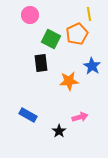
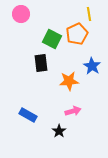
pink circle: moved 9 px left, 1 px up
green square: moved 1 px right
pink arrow: moved 7 px left, 6 px up
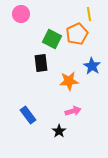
blue rectangle: rotated 24 degrees clockwise
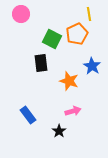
orange star: rotated 24 degrees clockwise
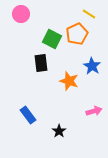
yellow line: rotated 48 degrees counterclockwise
pink arrow: moved 21 px right
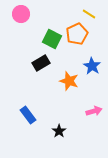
black rectangle: rotated 66 degrees clockwise
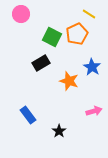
green square: moved 2 px up
blue star: moved 1 px down
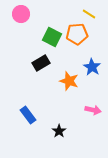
orange pentagon: rotated 20 degrees clockwise
pink arrow: moved 1 px left, 1 px up; rotated 28 degrees clockwise
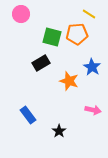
green square: rotated 12 degrees counterclockwise
